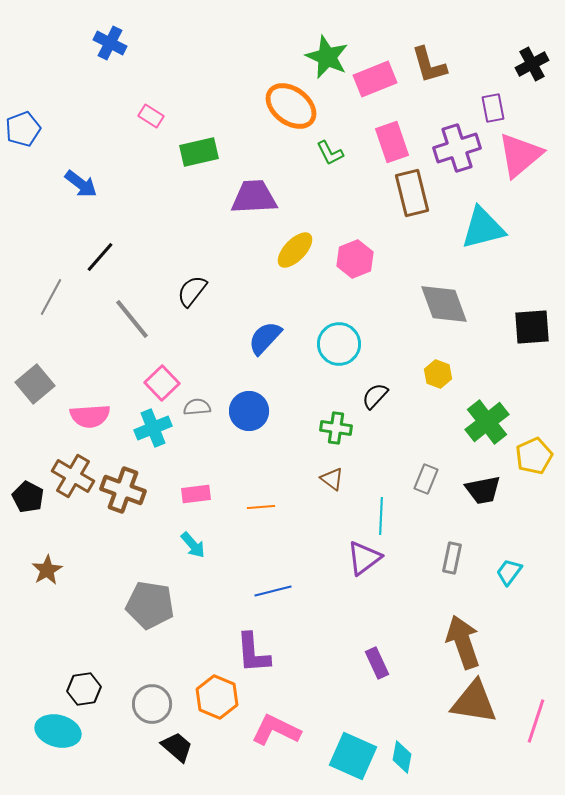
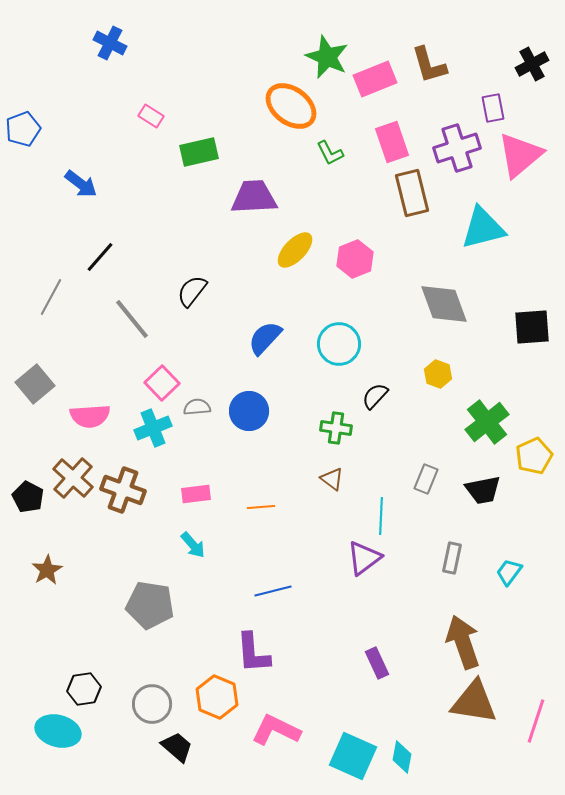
brown cross at (73, 476): moved 2 px down; rotated 12 degrees clockwise
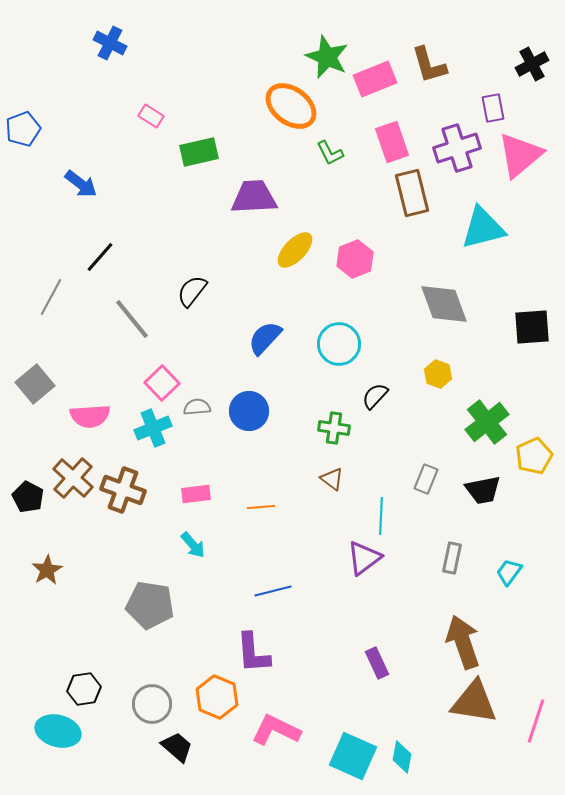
green cross at (336, 428): moved 2 px left
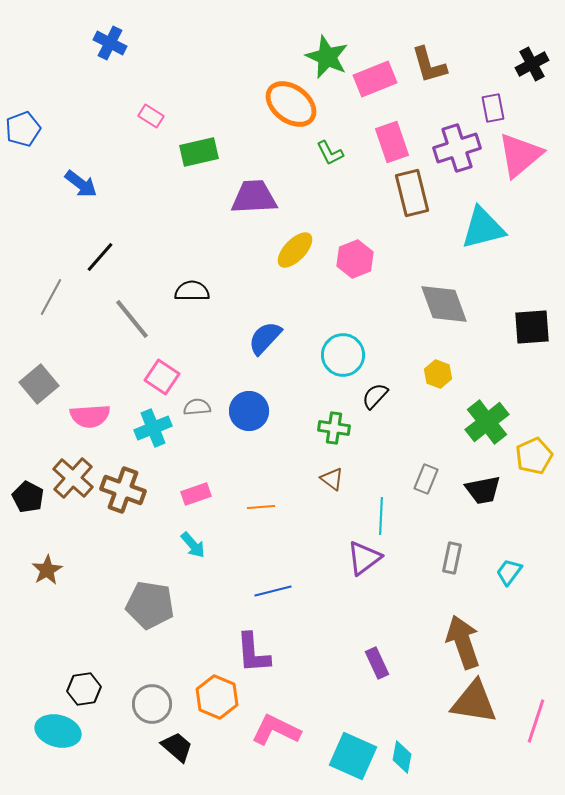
orange ellipse at (291, 106): moved 2 px up
black semicircle at (192, 291): rotated 52 degrees clockwise
cyan circle at (339, 344): moved 4 px right, 11 px down
pink square at (162, 383): moved 6 px up; rotated 12 degrees counterclockwise
gray square at (35, 384): moved 4 px right
pink rectangle at (196, 494): rotated 12 degrees counterclockwise
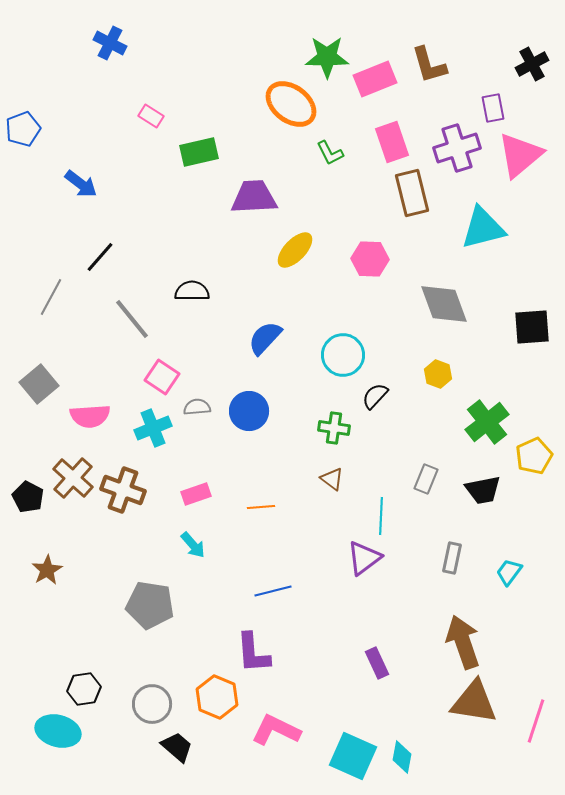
green star at (327, 57): rotated 24 degrees counterclockwise
pink hexagon at (355, 259): moved 15 px right; rotated 24 degrees clockwise
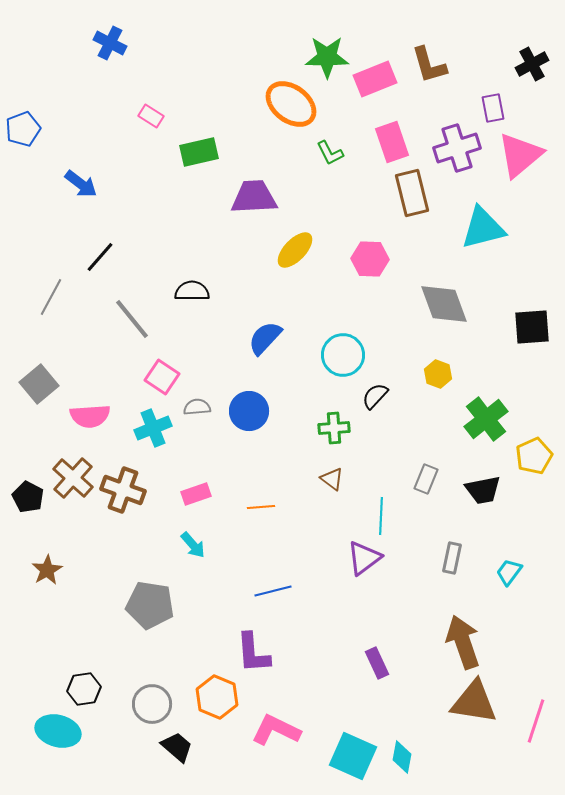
green cross at (487, 422): moved 1 px left, 3 px up
green cross at (334, 428): rotated 12 degrees counterclockwise
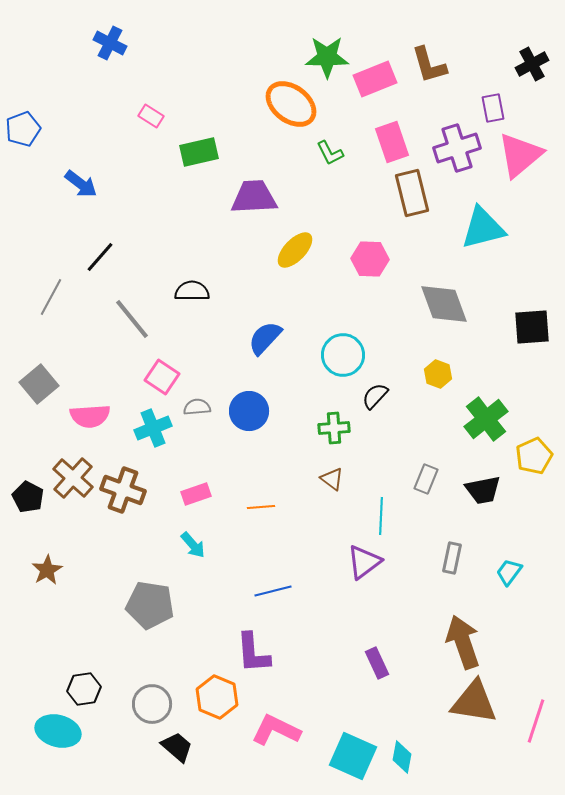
purple triangle at (364, 558): moved 4 px down
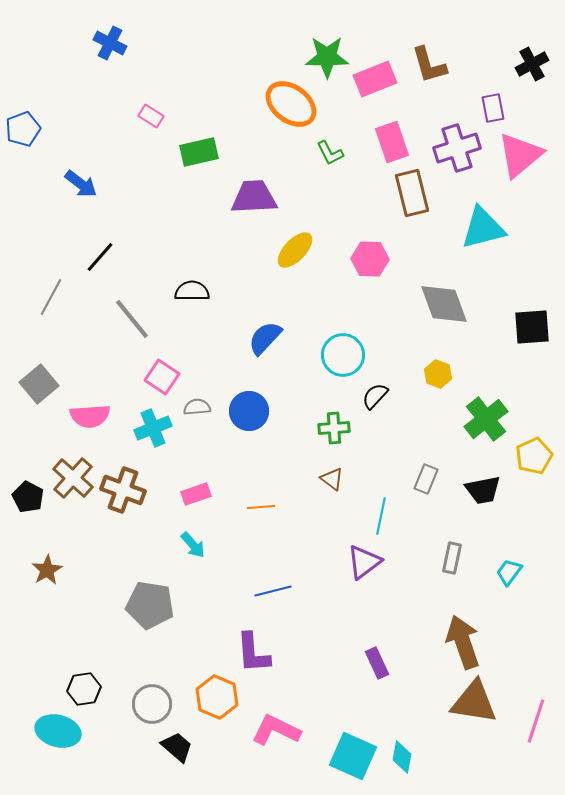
cyan line at (381, 516): rotated 9 degrees clockwise
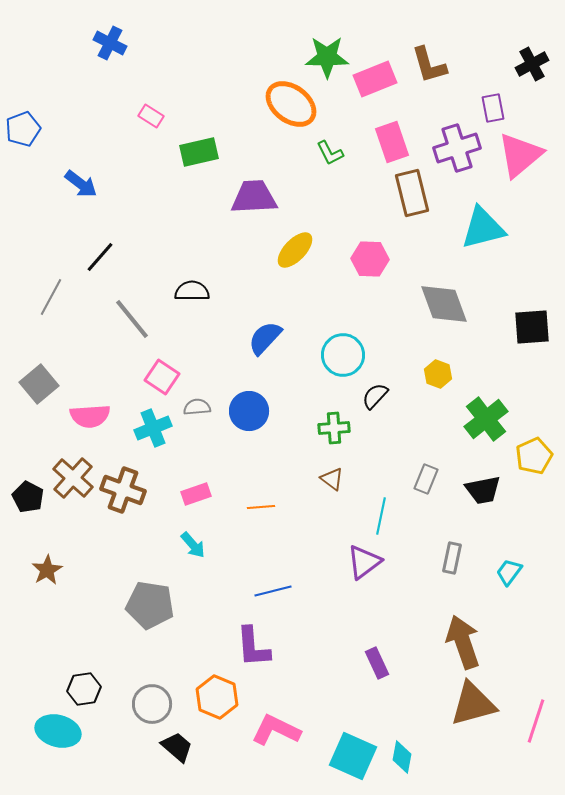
purple L-shape at (253, 653): moved 6 px up
brown triangle at (474, 702): moved 1 px left, 2 px down; rotated 24 degrees counterclockwise
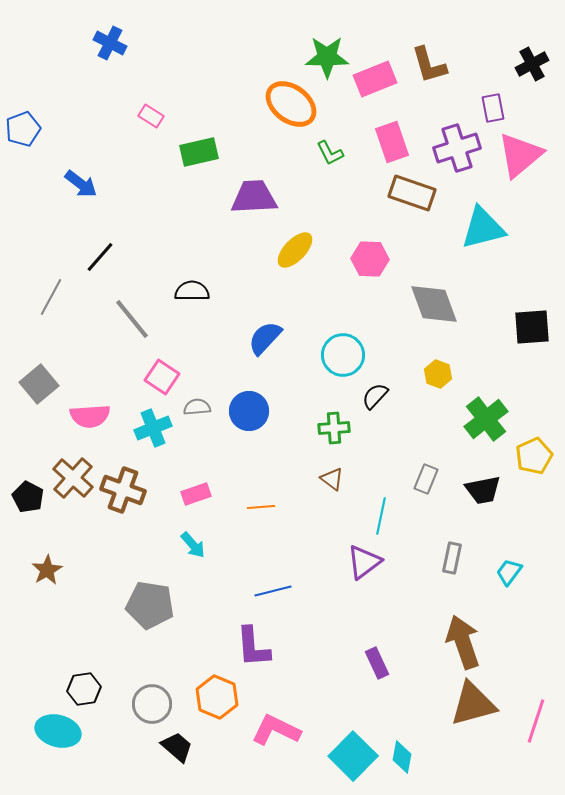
brown rectangle at (412, 193): rotated 57 degrees counterclockwise
gray diamond at (444, 304): moved 10 px left
cyan square at (353, 756): rotated 21 degrees clockwise
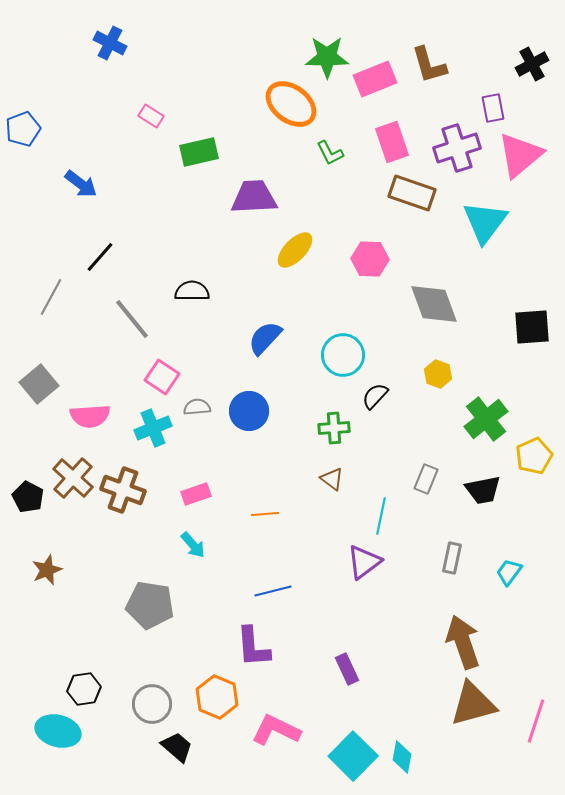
cyan triangle at (483, 228): moved 2 px right, 6 px up; rotated 39 degrees counterclockwise
orange line at (261, 507): moved 4 px right, 7 px down
brown star at (47, 570): rotated 8 degrees clockwise
purple rectangle at (377, 663): moved 30 px left, 6 px down
